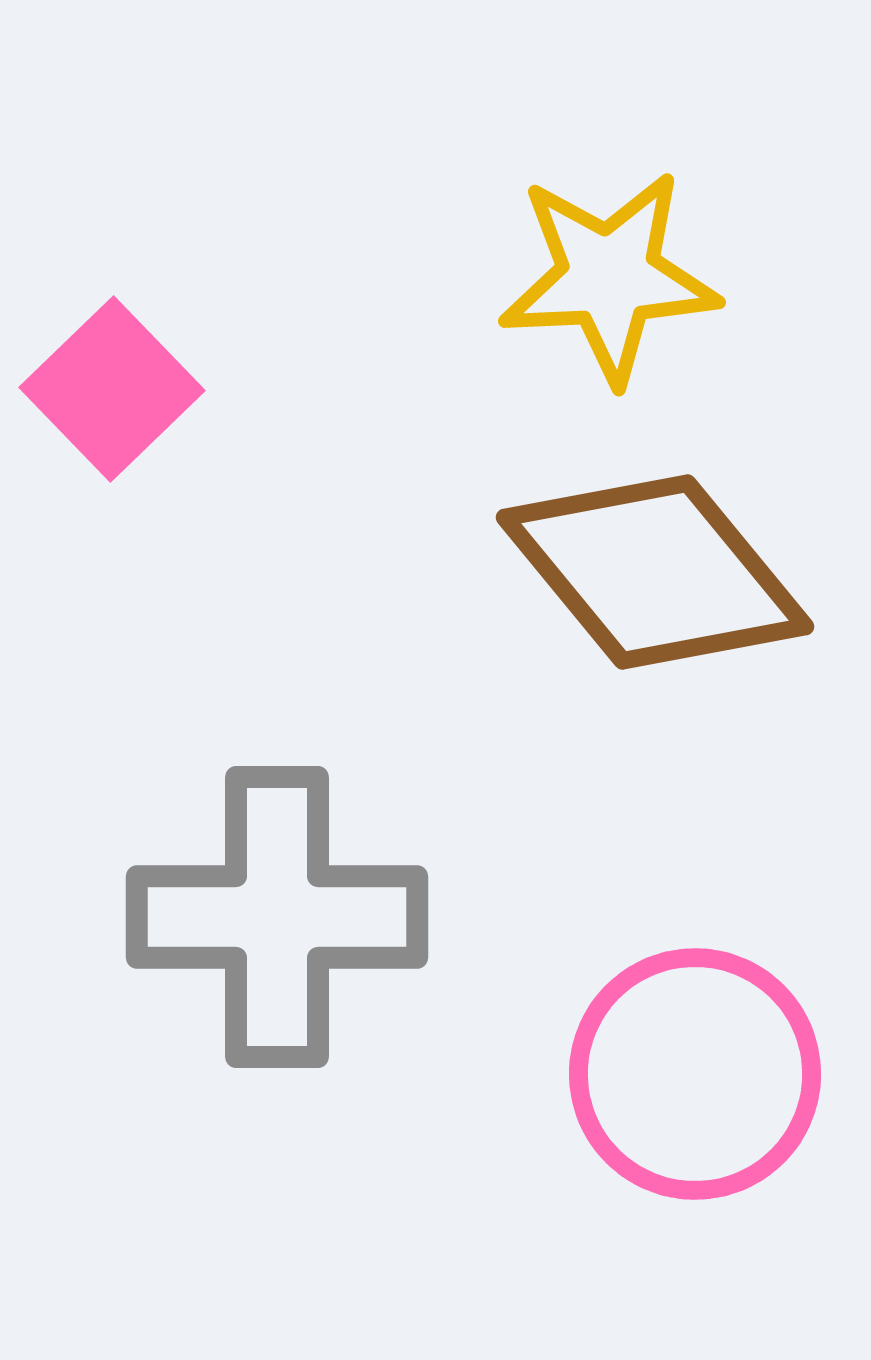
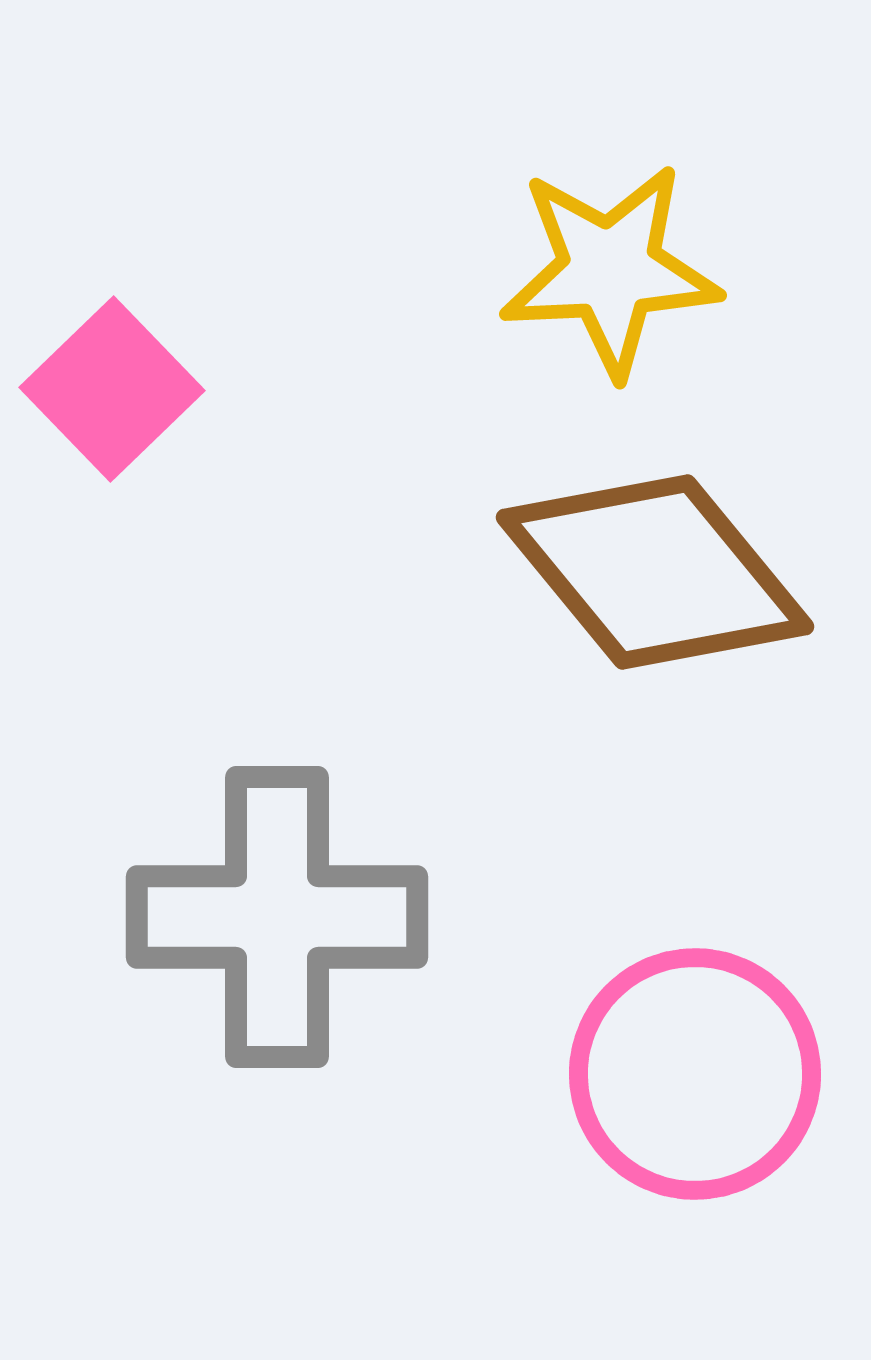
yellow star: moved 1 px right, 7 px up
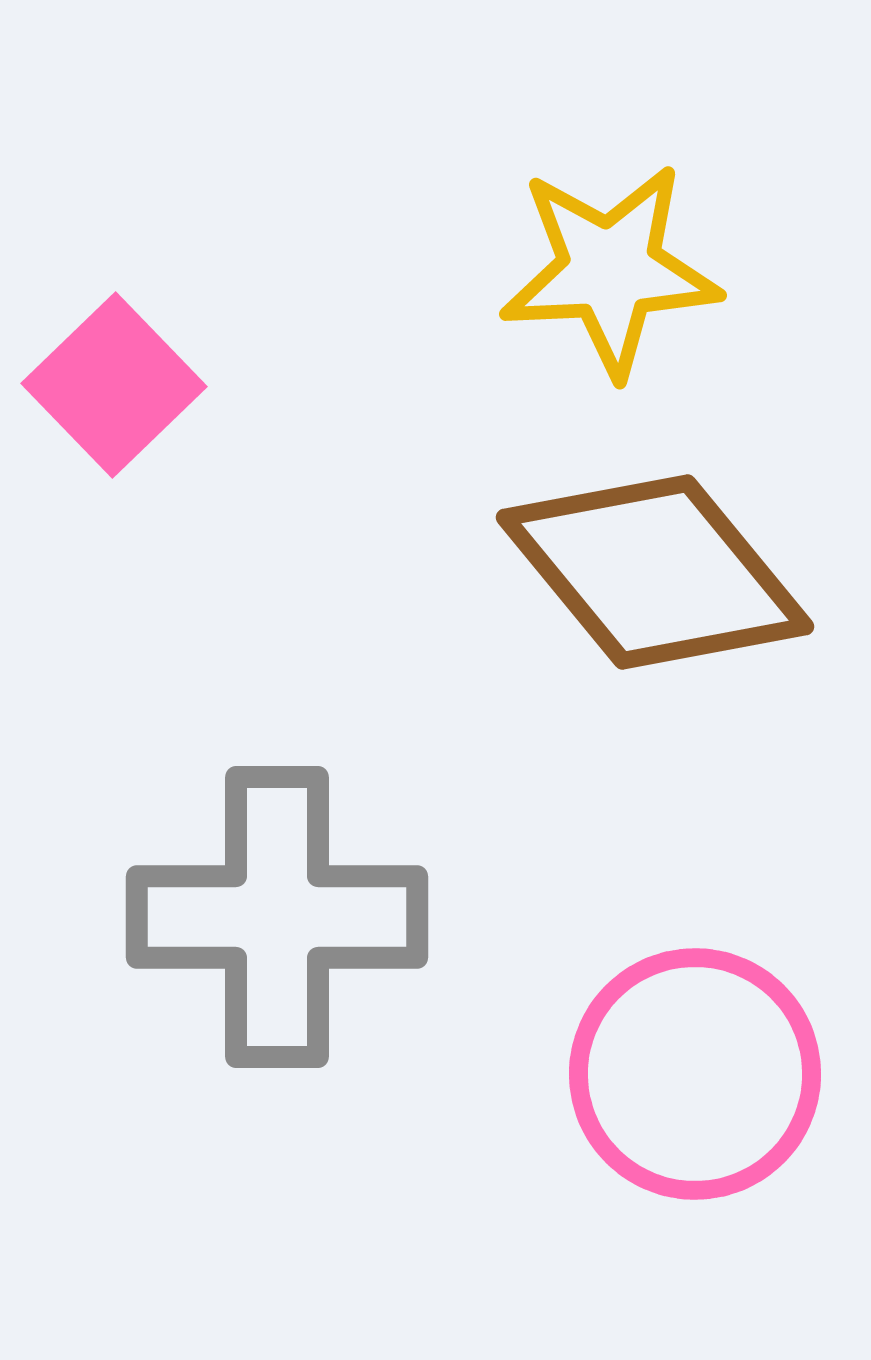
pink square: moved 2 px right, 4 px up
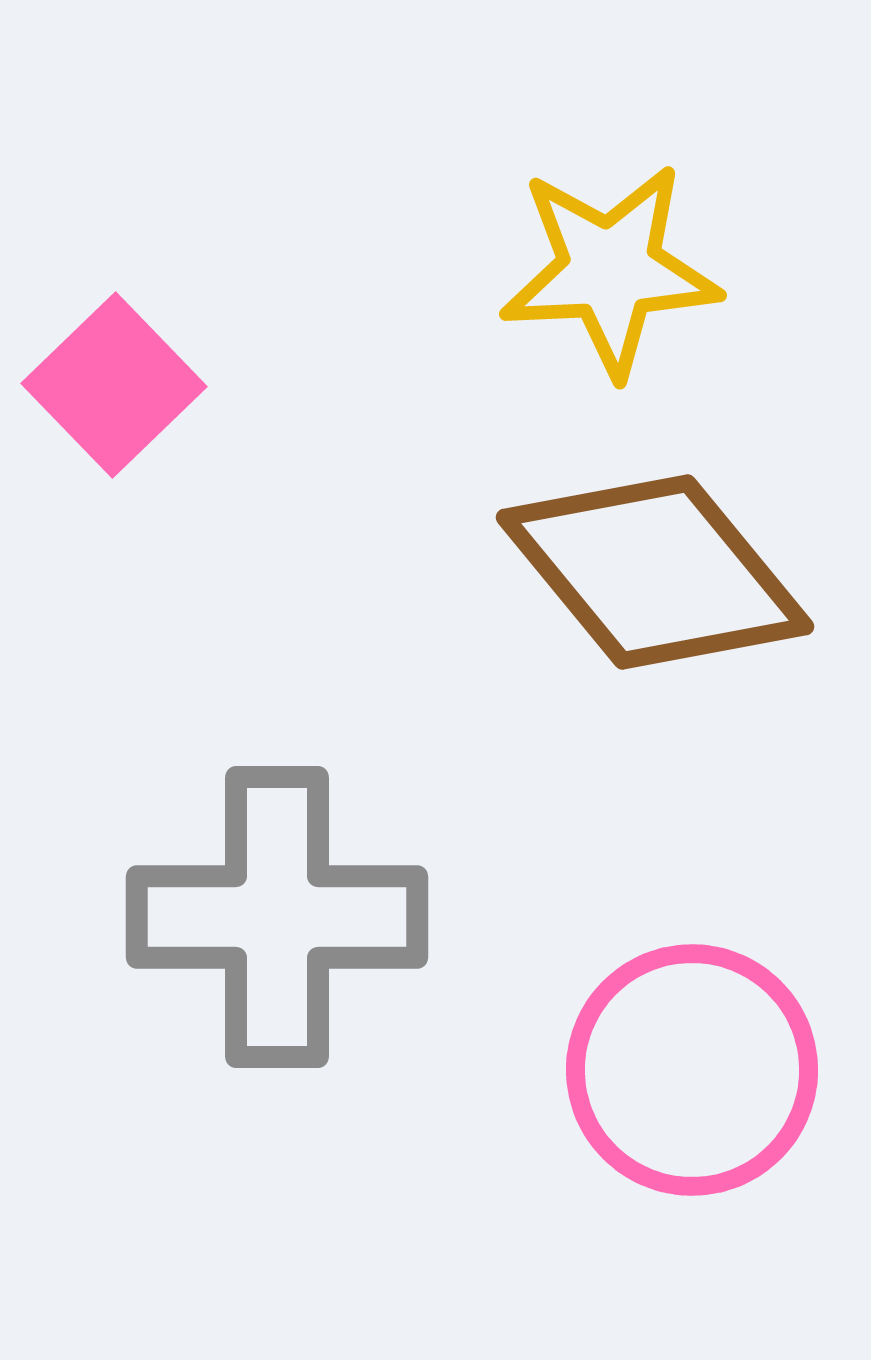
pink circle: moved 3 px left, 4 px up
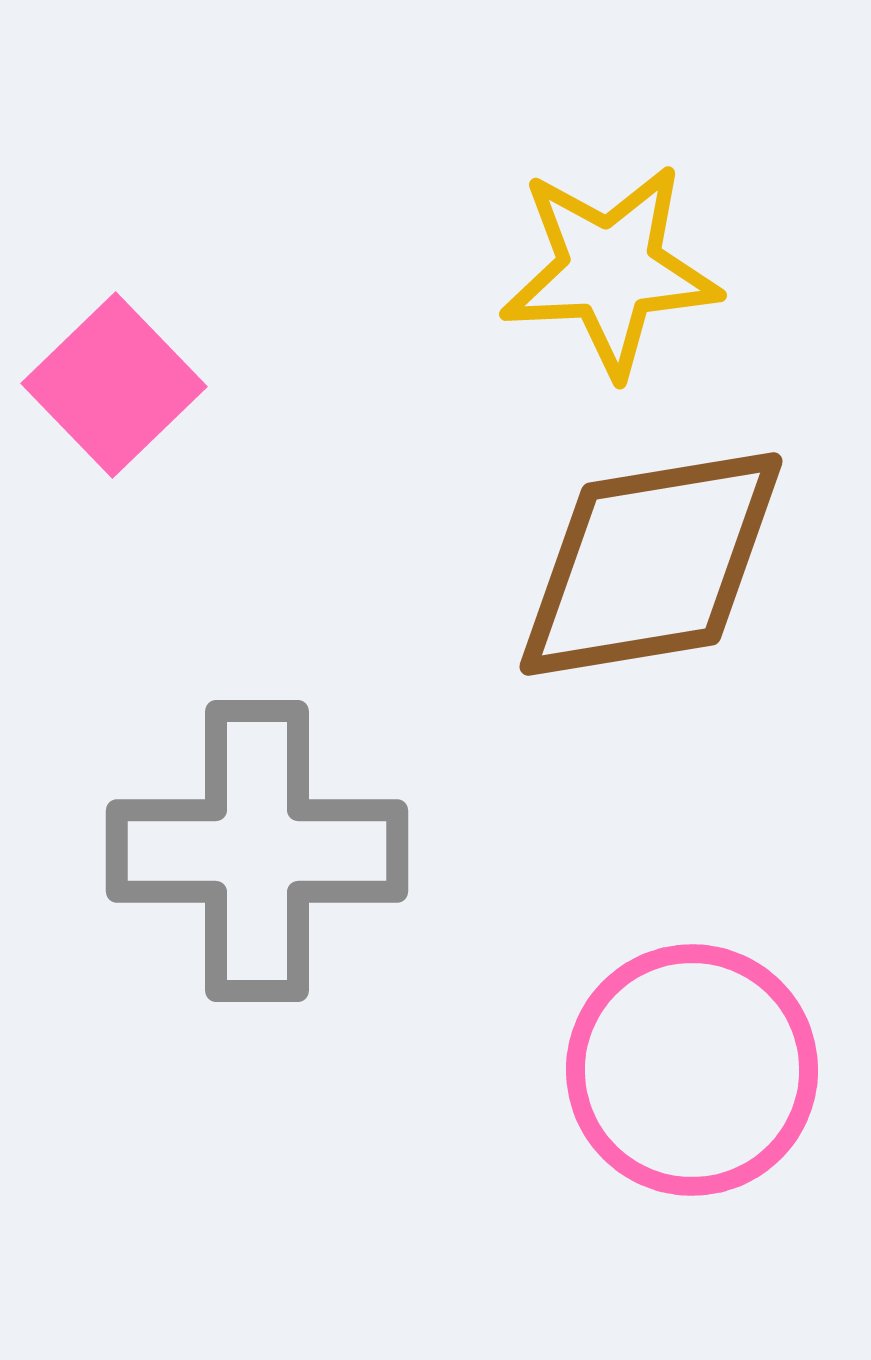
brown diamond: moved 4 px left, 8 px up; rotated 60 degrees counterclockwise
gray cross: moved 20 px left, 66 px up
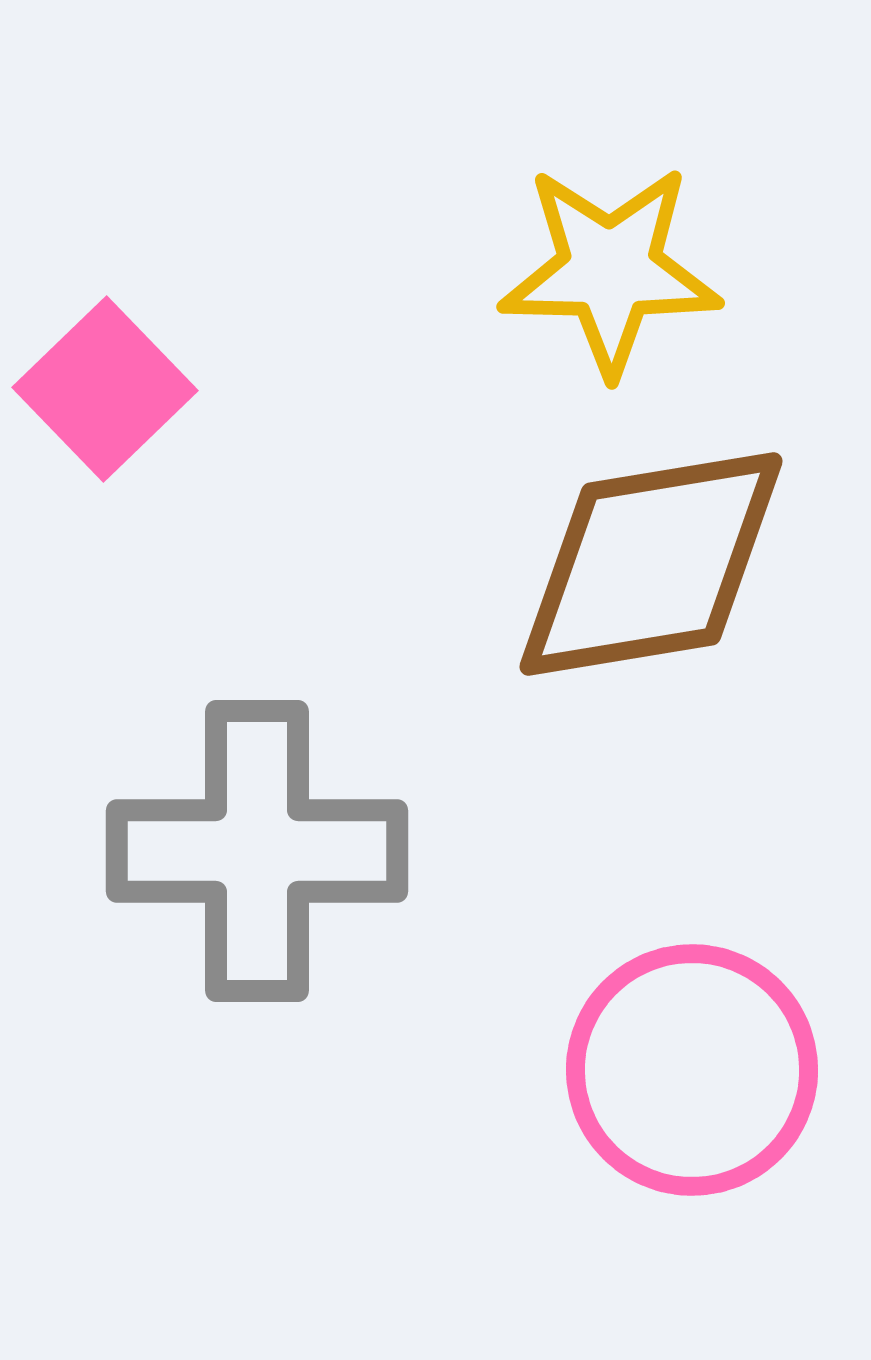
yellow star: rotated 4 degrees clockwise
pink square: moved 9 px left, 4 px down
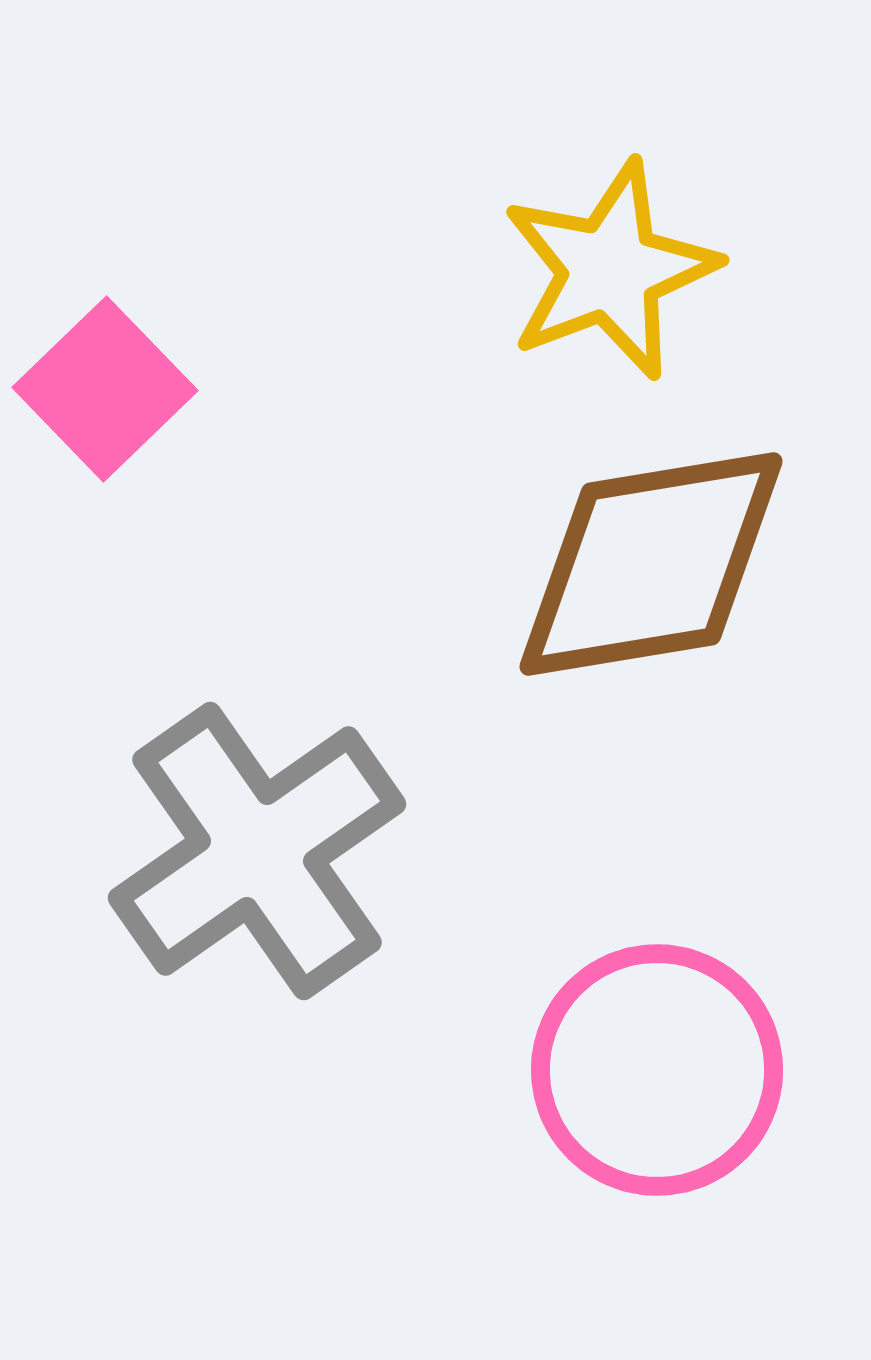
yellow star: rotated 22 degrees counterclockwise
gray cross: rotated 35 degrees counterclockwise
pink circle: moved 35 px left
